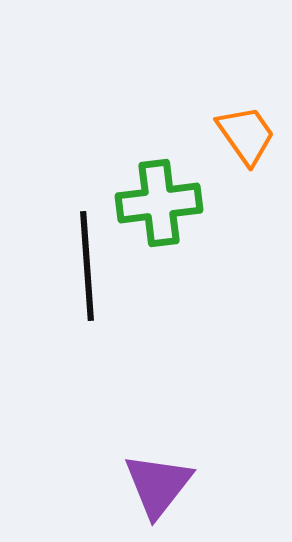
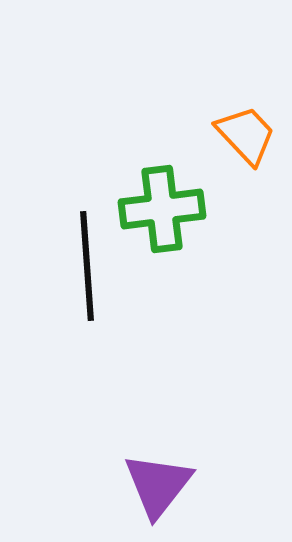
orange trapezoid: rotated 8 degrees counterclockwise
green cross: moved 3 px right, 6 px down
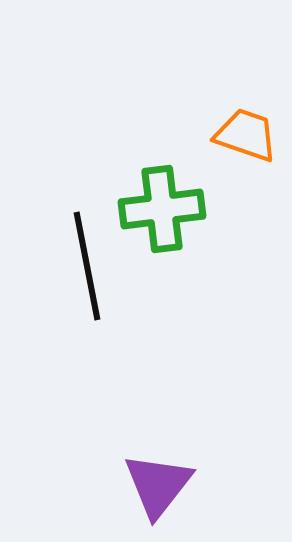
orange trapezoid: rotated 28 degrees counterclockwise
black line: rotated 7 degrees counterclockwise
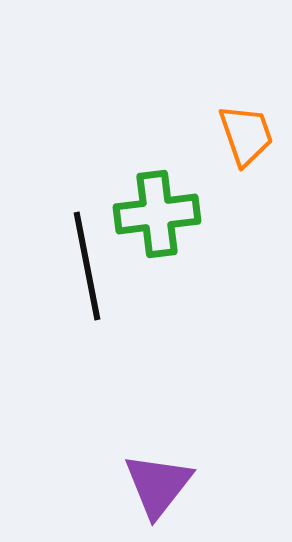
orange trapezoid: rotated 52 degrees clockwise
green cross: moved 5 px left, 5 px down
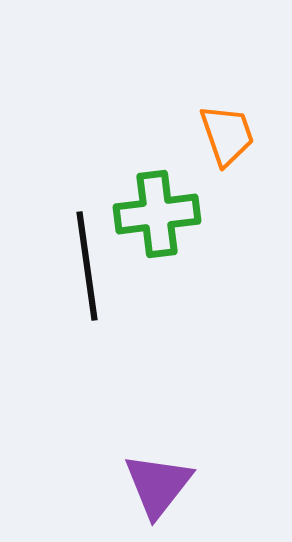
orange trapezoid: moved 19 px left
black line: rotated 3 degrees clockwise
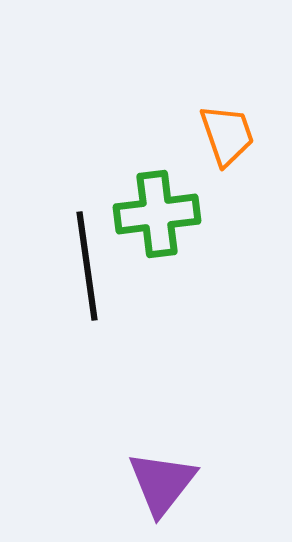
purple triangle: moved 4 px right, 2 px up
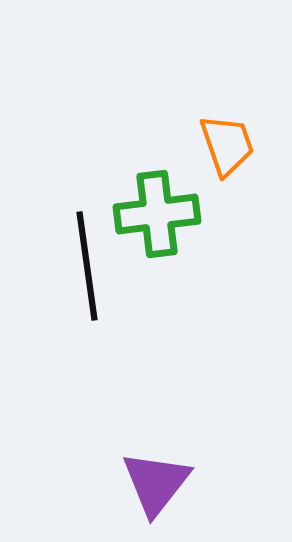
orange trapezoid: moved 10 px down
purple triangle: moved 6 px left
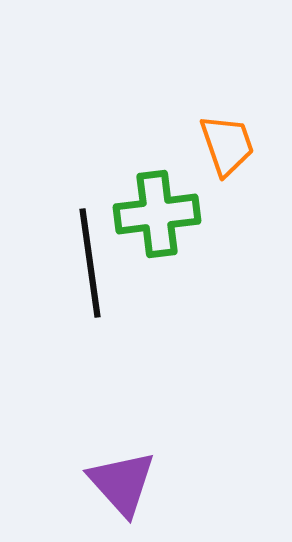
black line: moved 3 px right, 3 px up
purple triangle: moved 34 px left; rotated 20 degrees counterclockwise
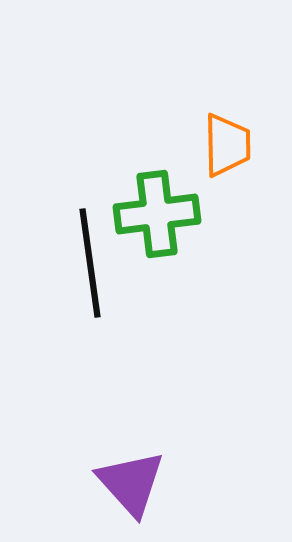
orange trapezoid: rotated 18 degrees clockwise
purple triangle: moved 9 px right
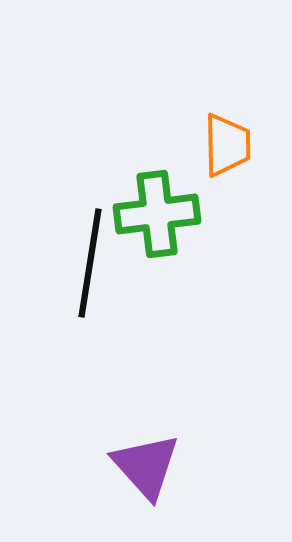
black line: rotated 17 degrees clockwise
purple triangle: moved 15 px right, 17 px up
